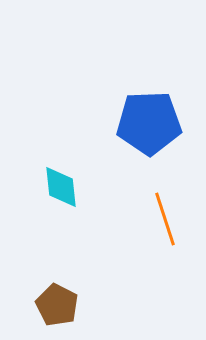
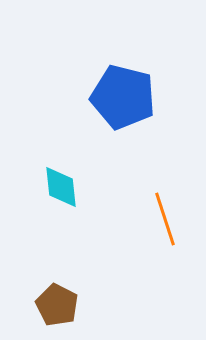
blue pentagon: moved 26 px left, 26 px up; rotated 16 degrees clockwise
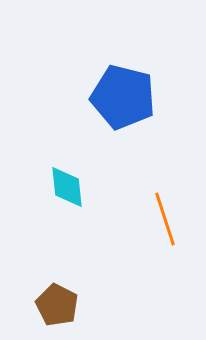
cyan diamond: moved 6 px right
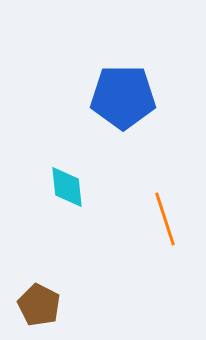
blue pentagon: rotated 14 degrees counterclockwise
brown pentagon: moved 18 px left
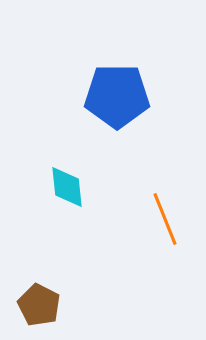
blue pentagon: moved 6 px left, 1 px up
orange line: rotated 4 degrees counterclockwise
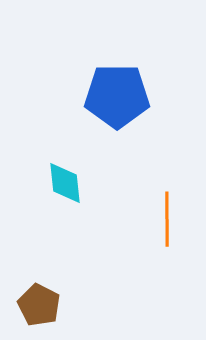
cyan diamond: moved 2 px left, 4 px up
orange line: moved 2 px right; rotated 22 degrees clockwise
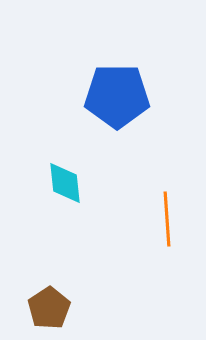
orange line: rotated 4 degrees counterclockwise
brown pentagon: moved 10 px right, 3 px down; rotated 12 degrees clockwise
